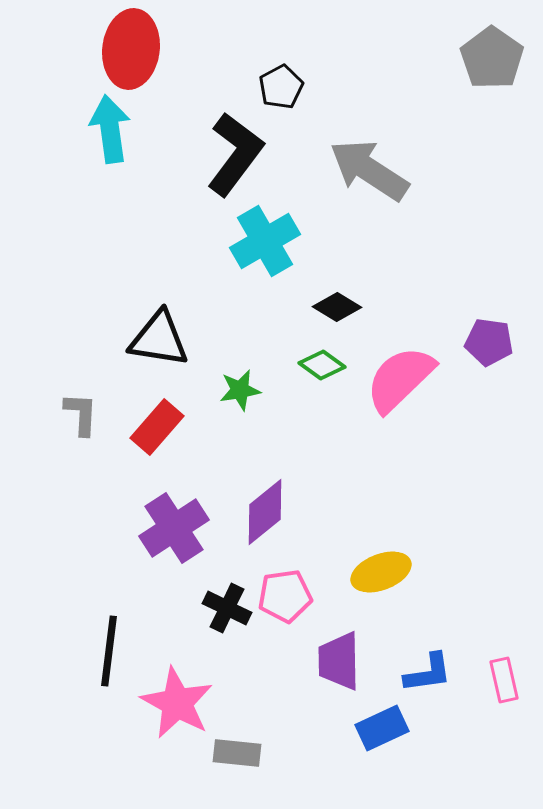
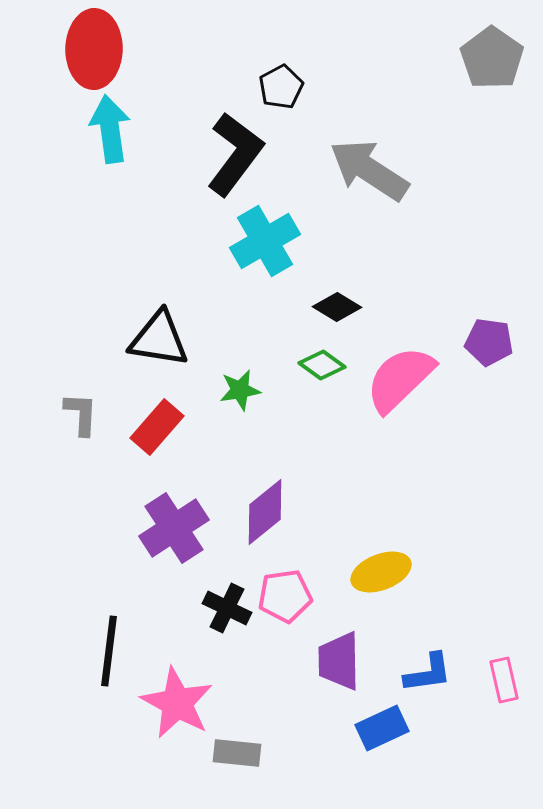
red ellipse: moved 37 px left; rotated 6 degrees counterclockwise
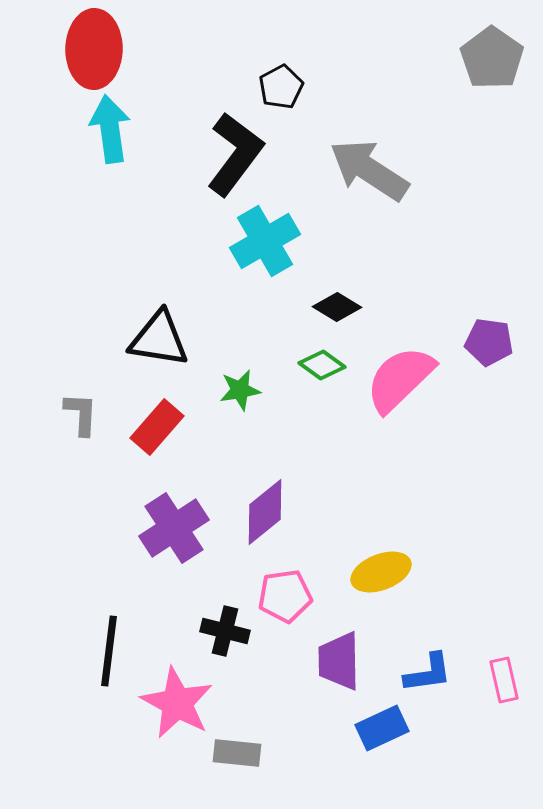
black cross: moved 2 px left, 23 px down; rotated 12 degrees counterclockwise
